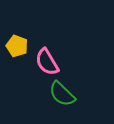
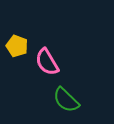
green semicircle: moved 4 px right, 6 px down
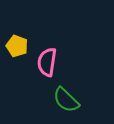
pink semicircle: rotated 40 degrees clockwise
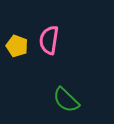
pink semicircle: moved 2 px right, 22 px up
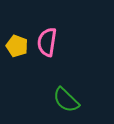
pink semicircle: moved 2 px left, 2 px down
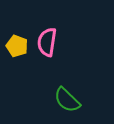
green semicircle: moved 1 px right
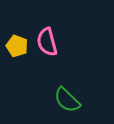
pink semicircle: rotated 24 degrees counterclockwise
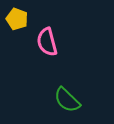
yellow pentagon: moved 27 px up
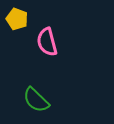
green semicircle: moved 31 px left
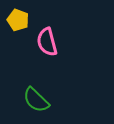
yellow pentagon: moved 1 px right, 1 px down
